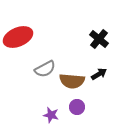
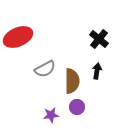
black arrow: moved 2 px left, 3 px up; rotated 49 degrees counterclockwise
brown semicircle: rotated 95 degrees counterclockwise
purple star: rotated 21 degrees counterclockwise
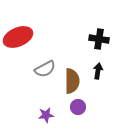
black cross: rotated 30 degrees counterclockwise
black arrow: moved 1 px right
purple circle: moved 1 px right
purple star: moved 5 px left
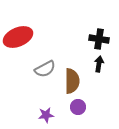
black arrow: moved 1 px right, 7 px up
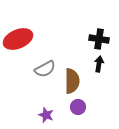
red ellipse: moved 2 px down
purple star: rotated 28 degrees clockwise
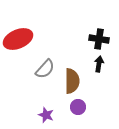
gray semicircle: rotated 20 degrees counterclockwise
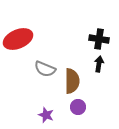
gray semicircle: rotated 70 degrees clockwise
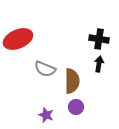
purple circle: moved 2 px left
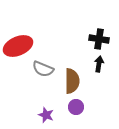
red ellipse: moved 7 px down
gray semicircle: moved 2 px left
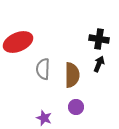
red ellipse: moved 4 px up
black arrow: rotated 14 degrees clockwise
gray semicircle: rotated 70 degrees clockwise
brown semicircle: moved 6 px up
purple star: moved 2 px left, 3 px down
